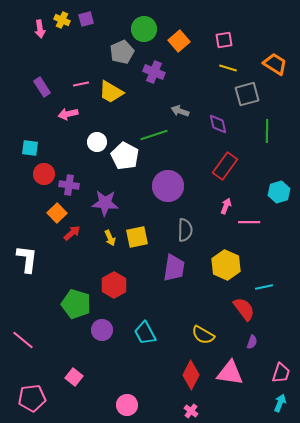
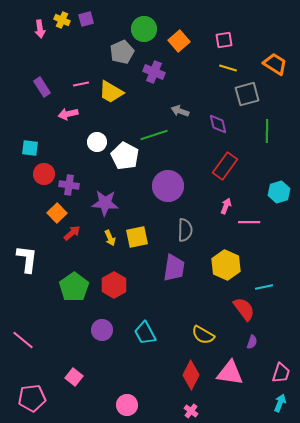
green pentagon at (76, 304): moved 2 px left, 17 px up; rotated 20 degrees clockwise
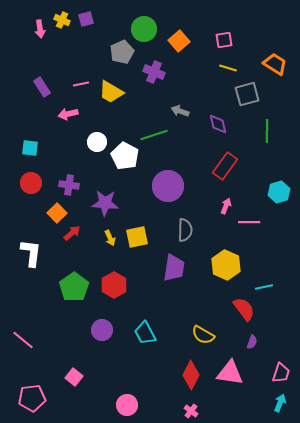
red circle at (44, 174): moved 13 px left, 9 px down
white L-shape at (27, 259): moved 4 px right, 6 px up
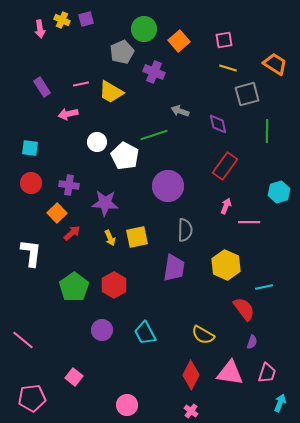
pink trapezoid at (281, 373): moved 14 px left
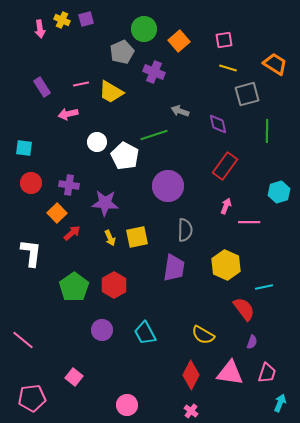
cyan square at (30, 148): moved 6 px left
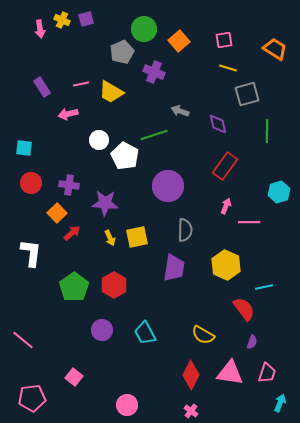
orange trapezoid at (275, 64): moved 15 px up
white circle at (97, 142): moved 2 px right, 2 px up
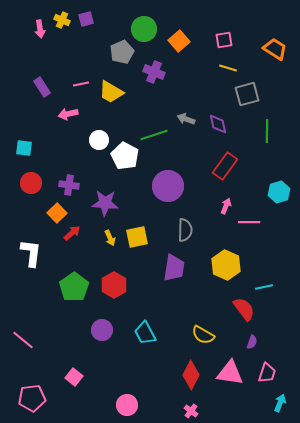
gray arrow at (180, 111): moved 6 px right, 8 px down
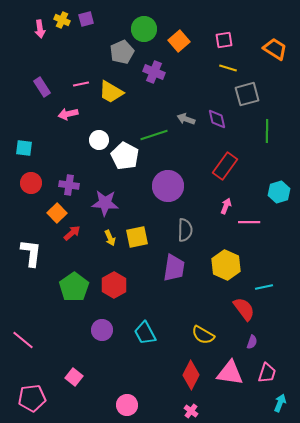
purple diamond at (218, 124): moved 1 px left, 5 px up
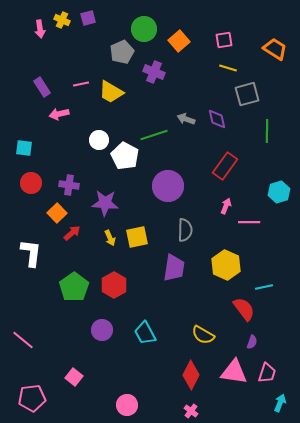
purple square at (86, 19): moved 2 px right, 1 px up
pink arrow at (68, 114): moved 9 px left
pink triangle at (230, 373): moved 4 px right, 1 px up
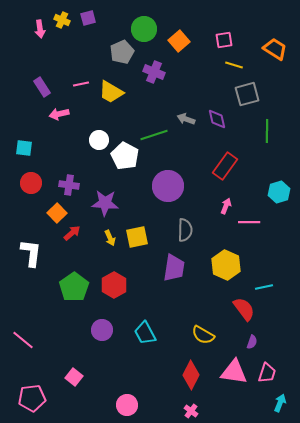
yellow line at (228, 68): moved 6 px right, 3 px up
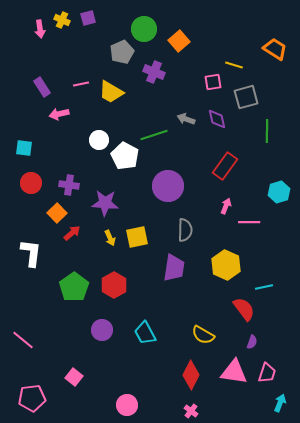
pink square at (224, 40): moved 11 px left, 42 px down
gray square at (247, 94): moved 1 px left, 3 px down
